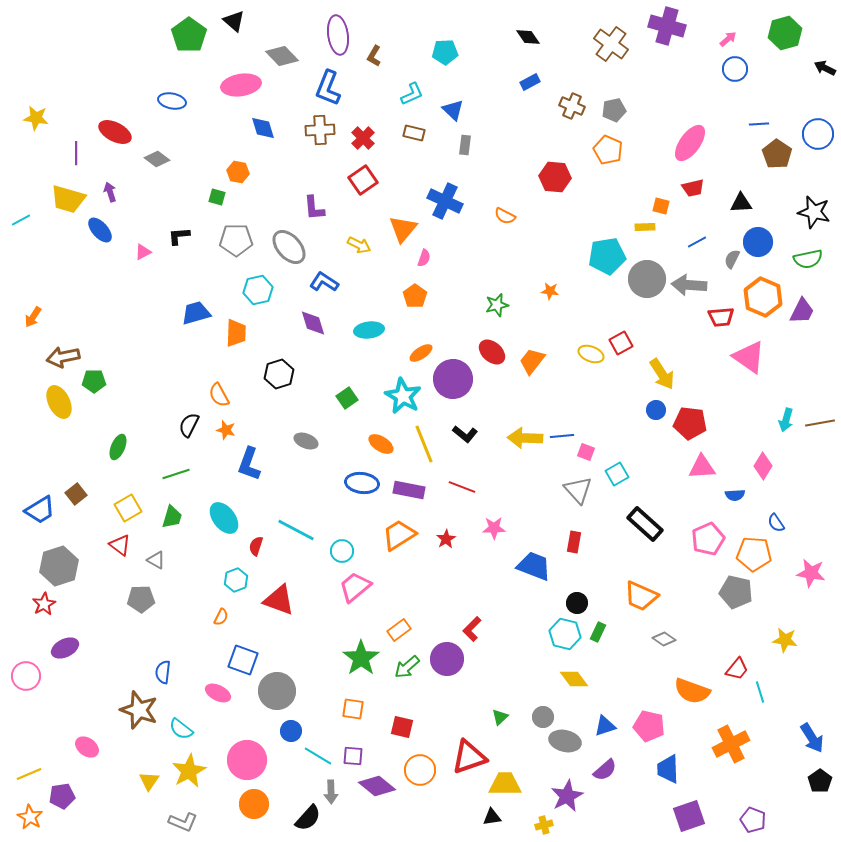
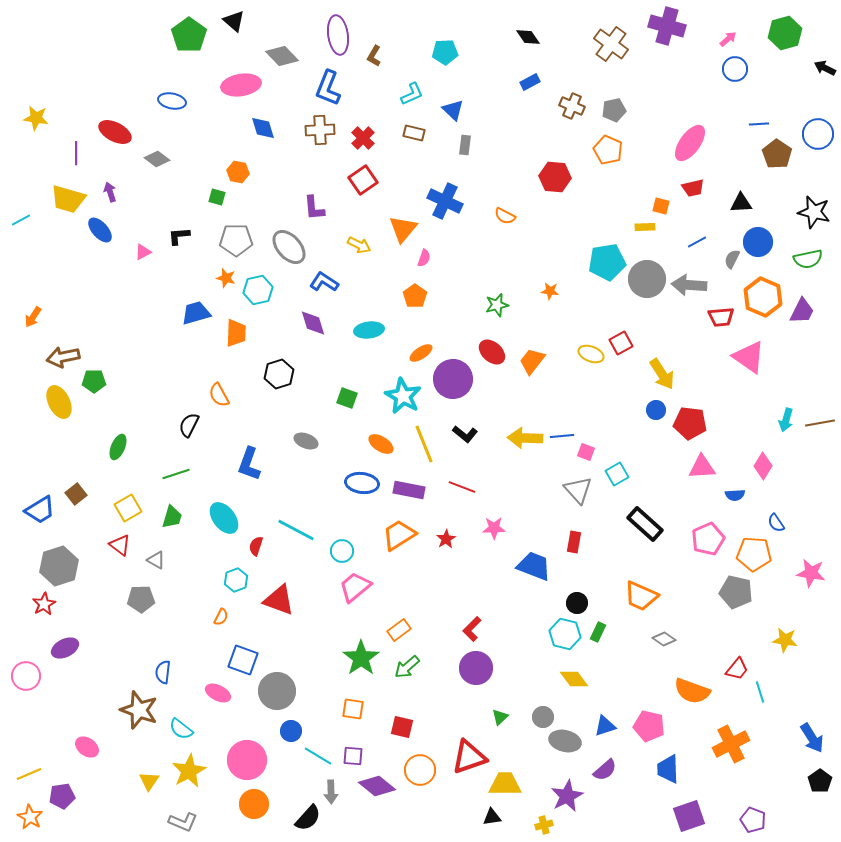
cyan pentagon at (607, 256): moved 6 px down
green square at (347, 398): rotated 35 degrees counterclockwise
orange star at (226, 430): moved 152 px up
purple circle at (447, 659): moved 29 px right, 9 px down
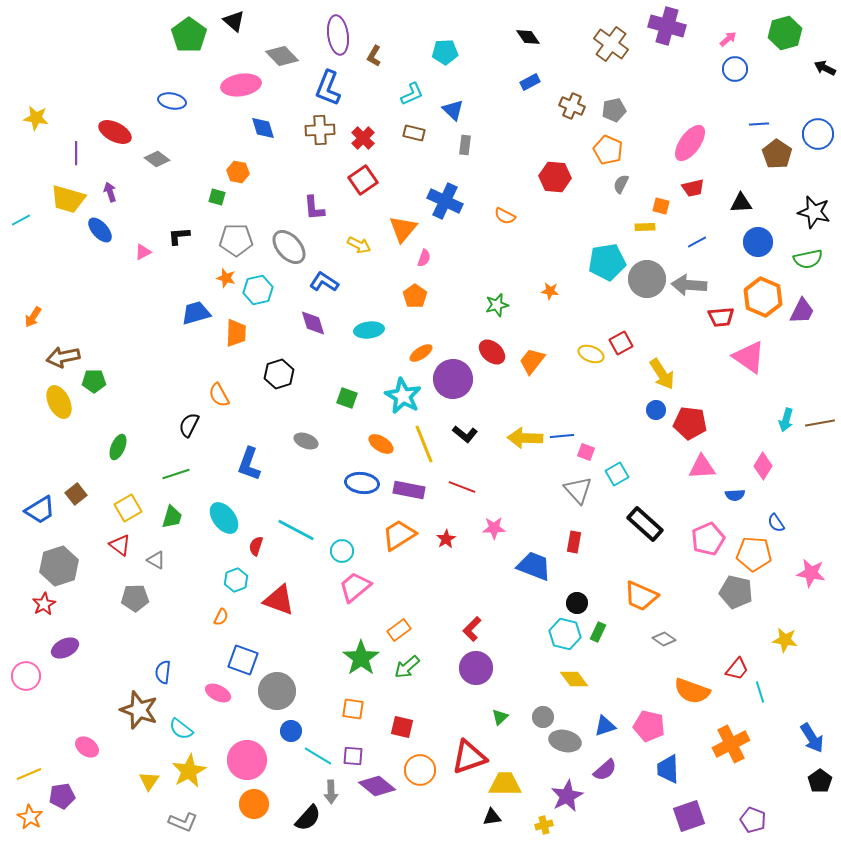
gray semicircle at (732, 259): moved 111 px left, 75 px up
gray pentagon at (141, 599): moved 6 px left, 1 px up
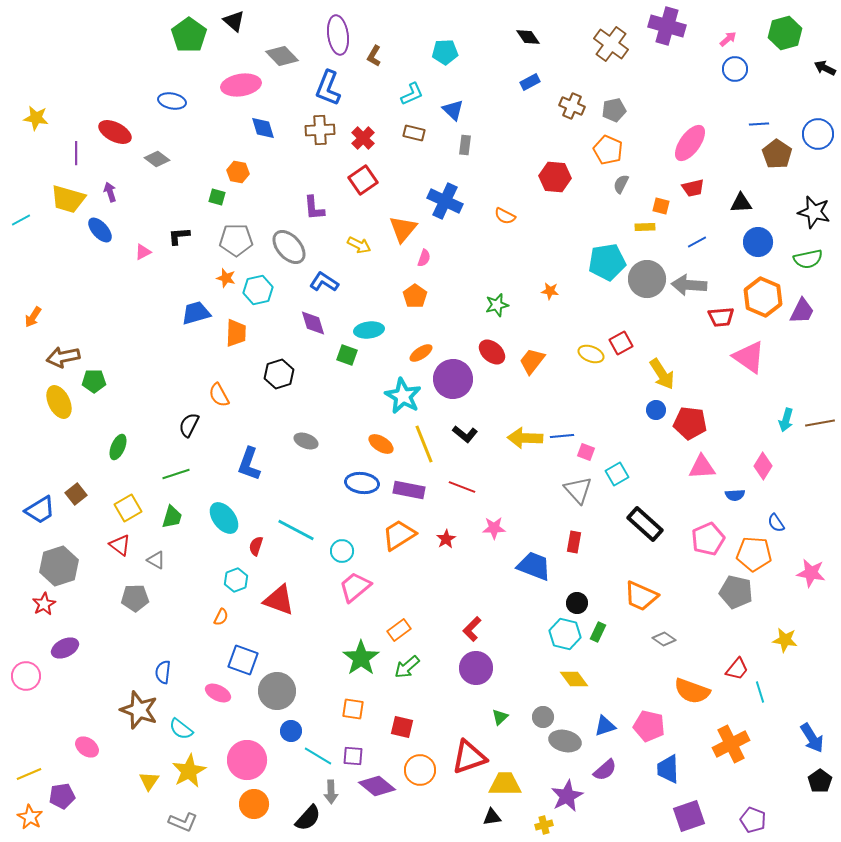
green square at (347, 398): moved 43 px up
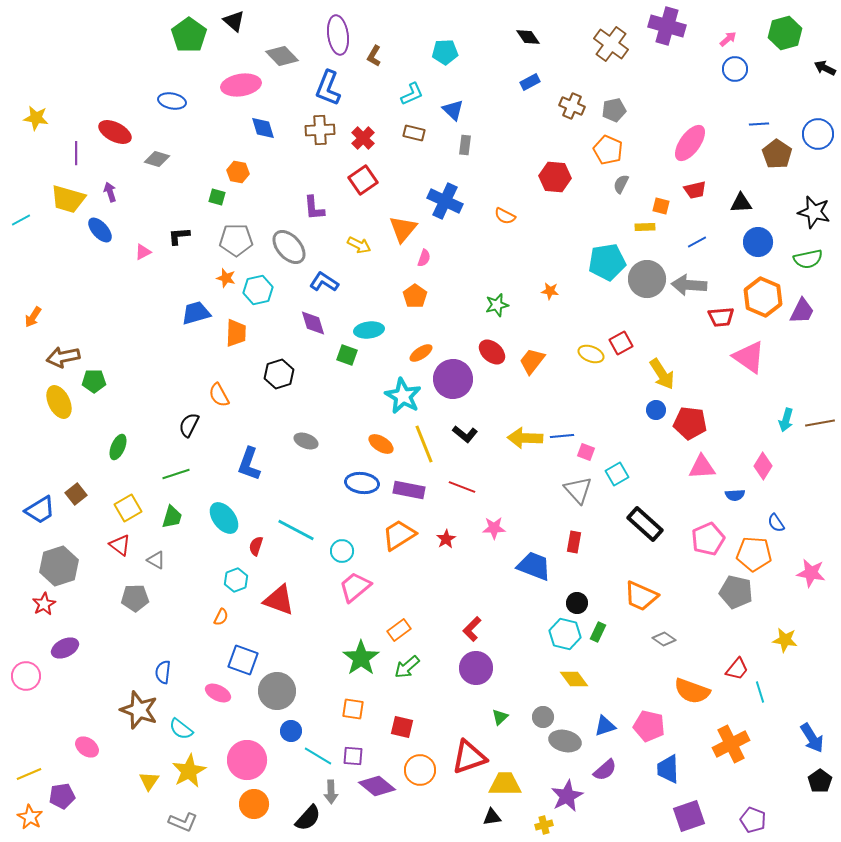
gray diamond at (157, 159): rotated 20 degrees counterclockwise
red trapezoid at (693, 188): moved 2 px right, 2 px down
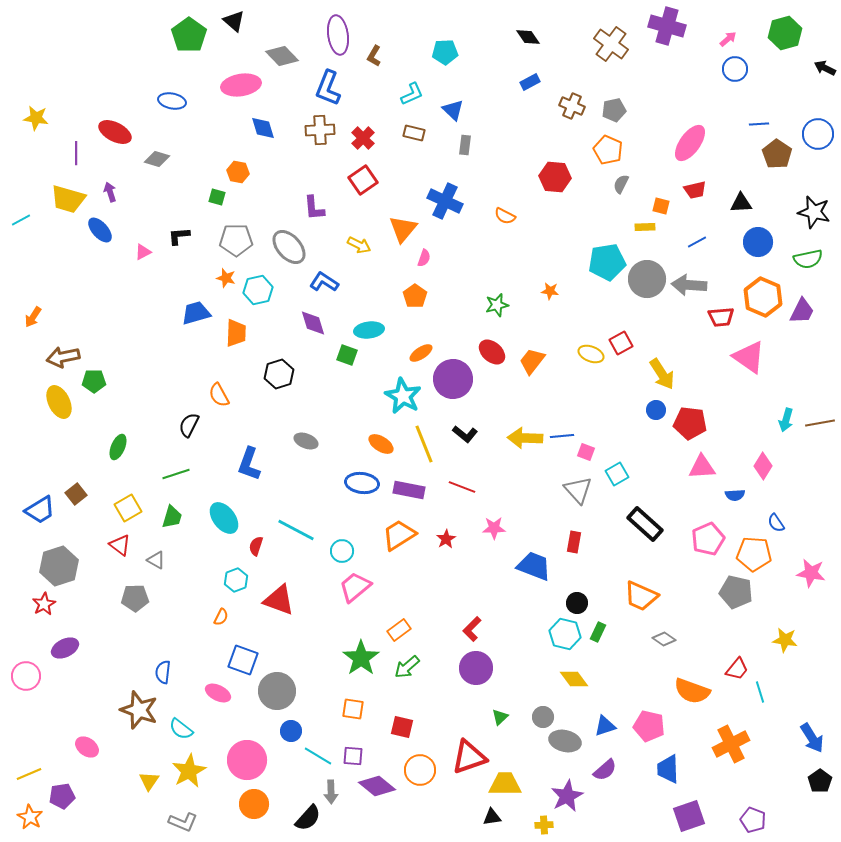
yellow cross at (544, 825): rotated 12 degrees clockwise
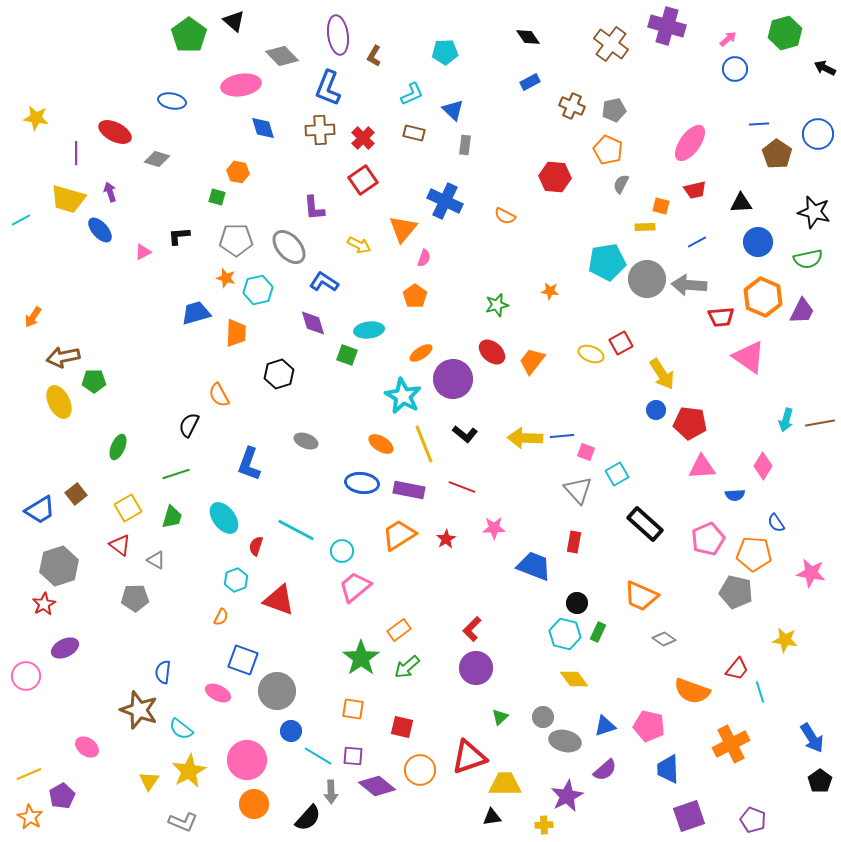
purple pentagon at (62, 796): rotated 20 degrees counterclockwise
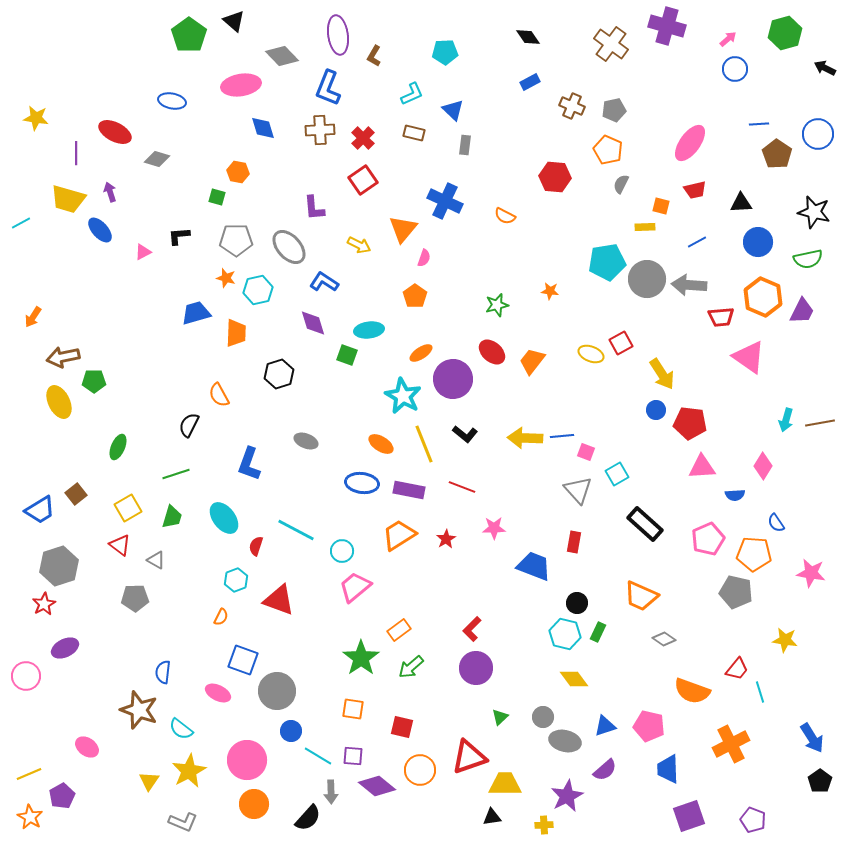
cyan line at (21, 220): moved 3 px down
green arrow at (407, 667): moved 4 px right
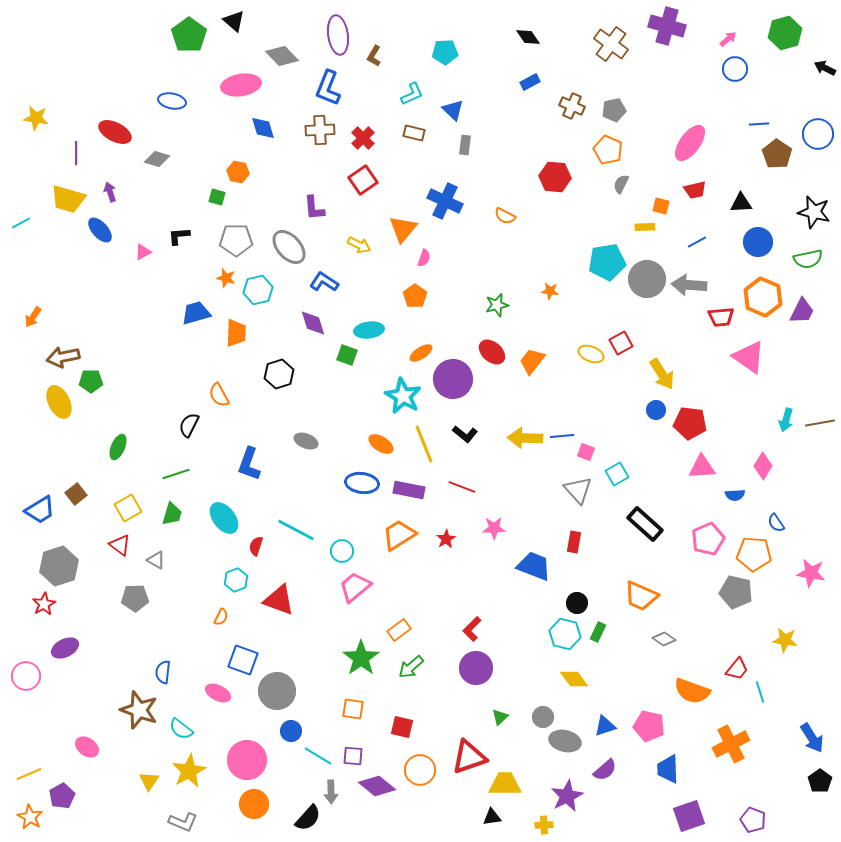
green pentagon at (94, 381): moved 3 px left
green trapezoid at (172, 517): moved 3 px up
